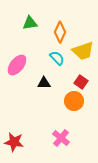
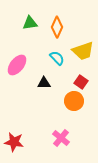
orange diamond: moved 3 px left, 5 px up
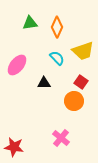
red star: moved 5 px down
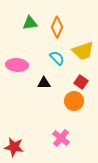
pink ellipse: rotated 55 degrees clockwise
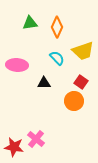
pink cross: moved 25 px left, 1 px down
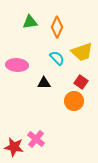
green triangle: moved 1 px up
yellow trapezoid: moved 1 px left, 1 px down
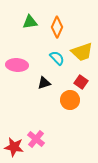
black triangle: rotated 16 degrees counterclockwise
orange circle: moved 4 px left, 1 px up
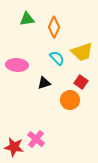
green triangle: moved 3 px left, 3 px up
orange diamond: moved 3 px left
